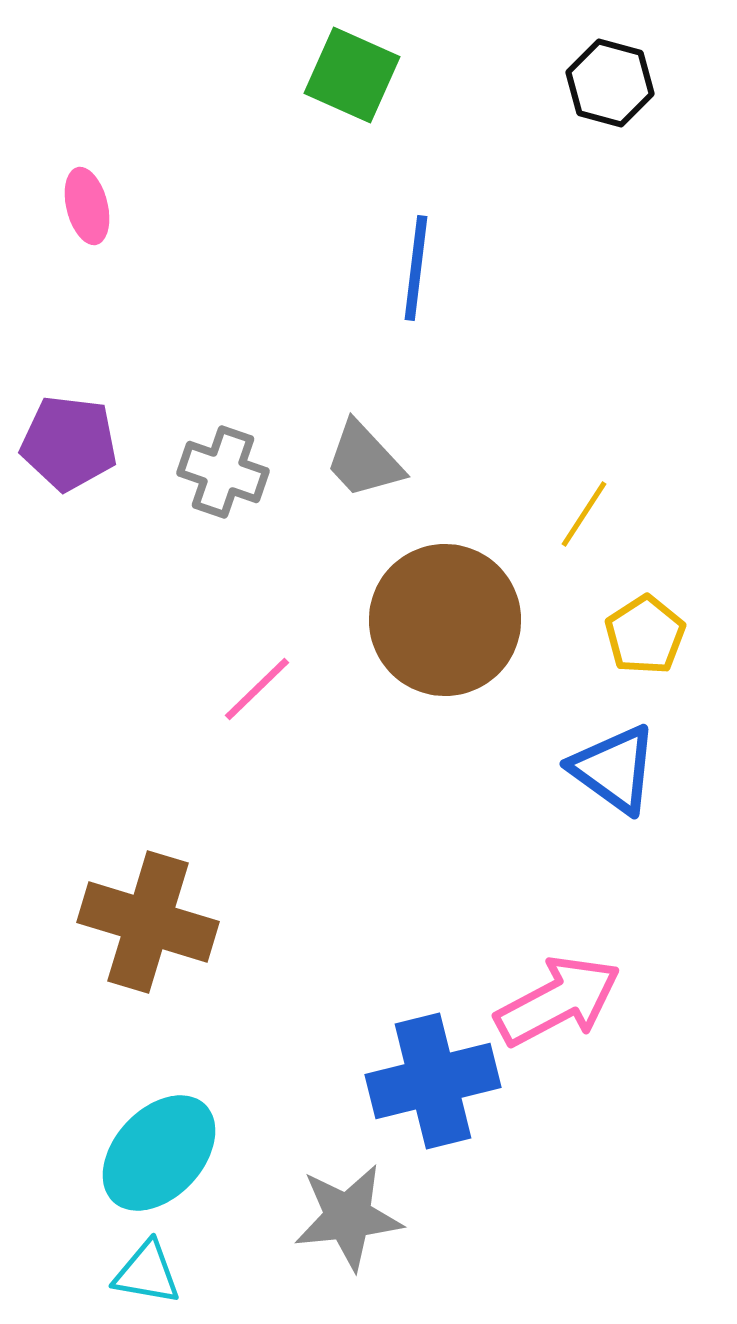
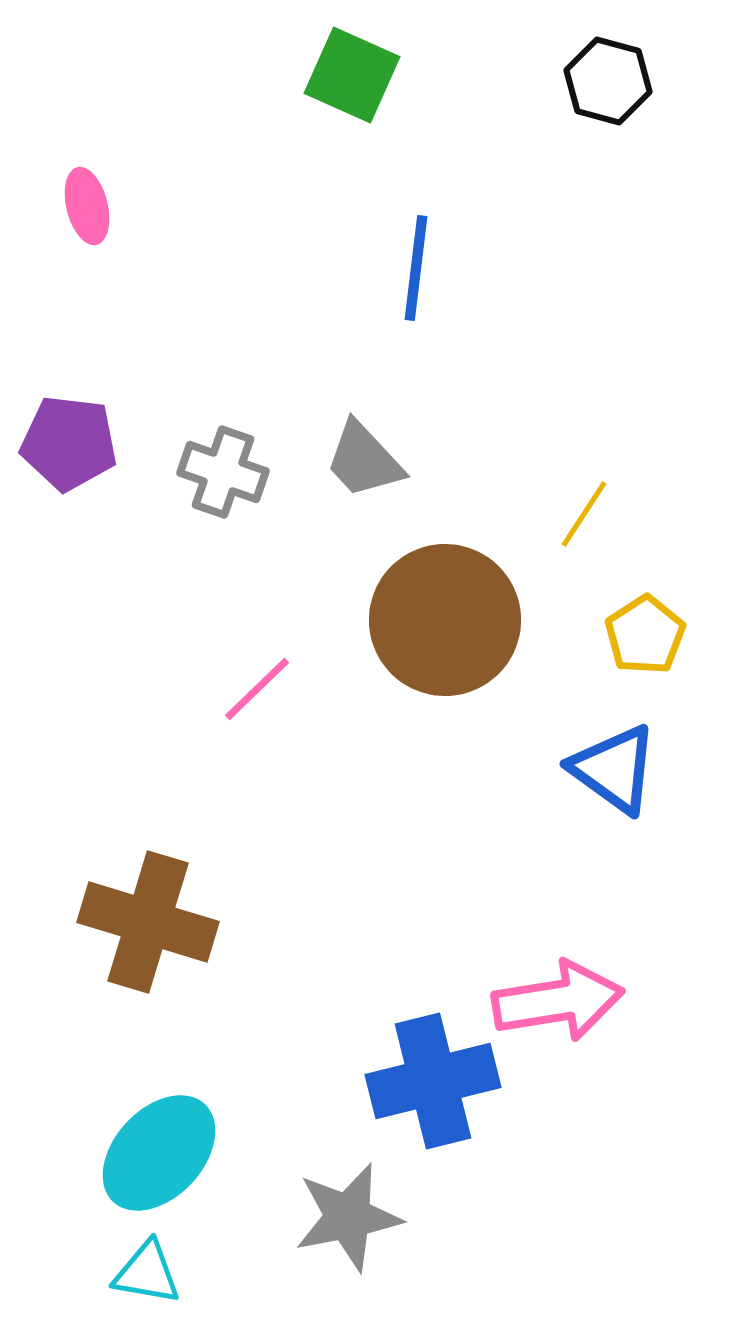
black hexagon: moved 2 px left, 2 px up
pink arrow: rotated 19 degrees clockwise
gray star: rotated 5 degrees counterclockwise
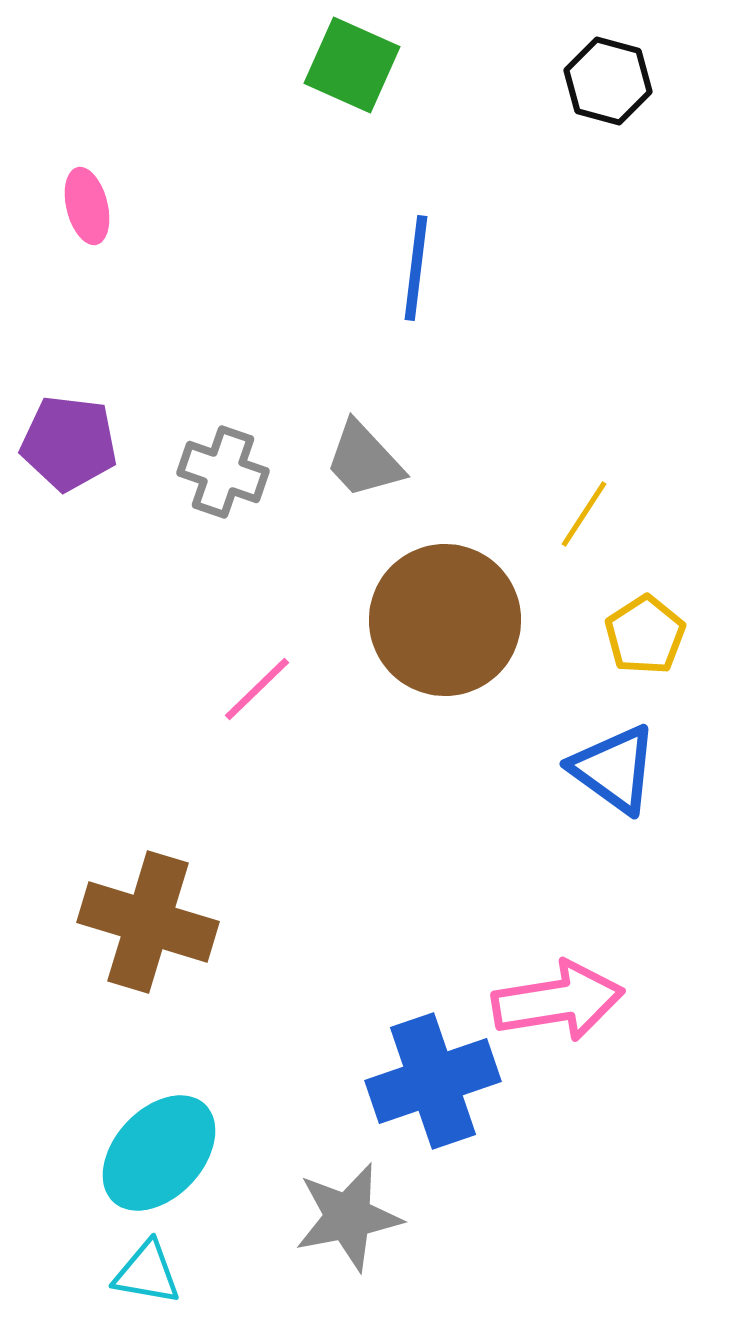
green square: moved 10 px up
blue cross: rotated 5 degrees counterclockwise
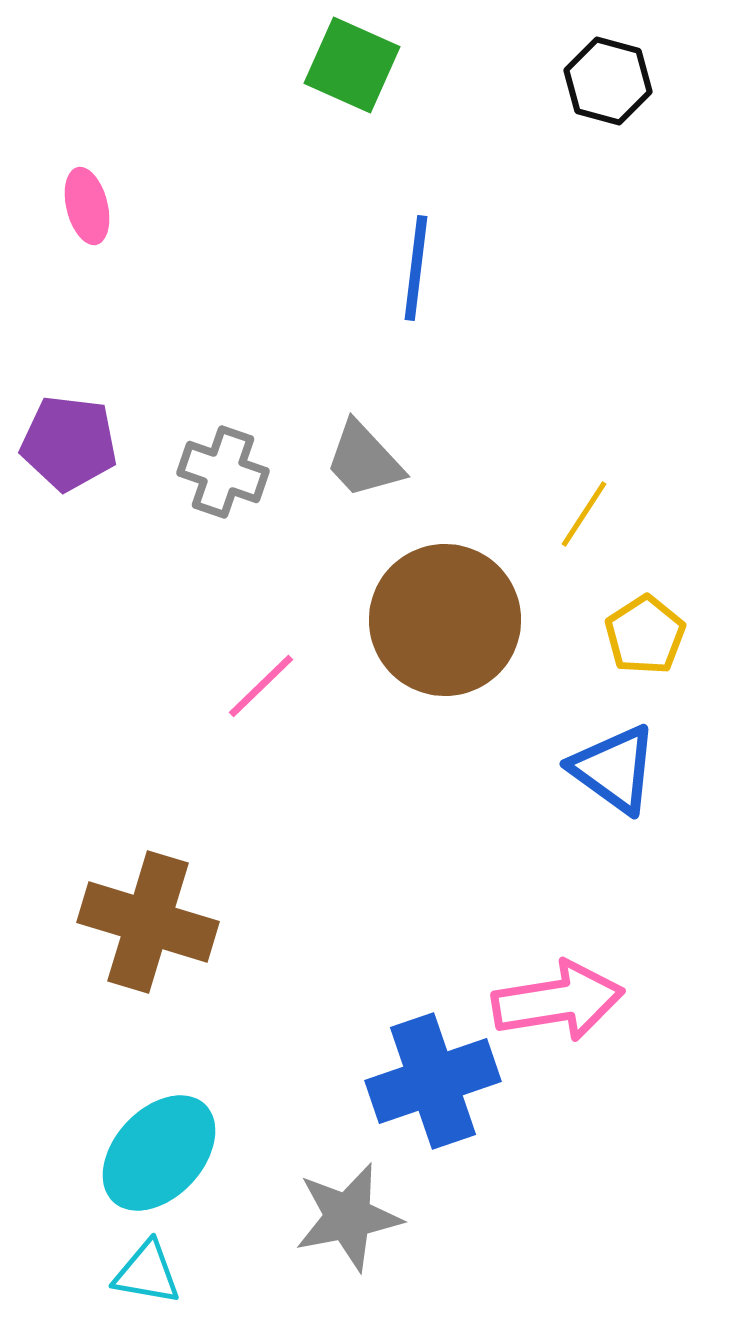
pink line: moved 4 px right, 3 px up
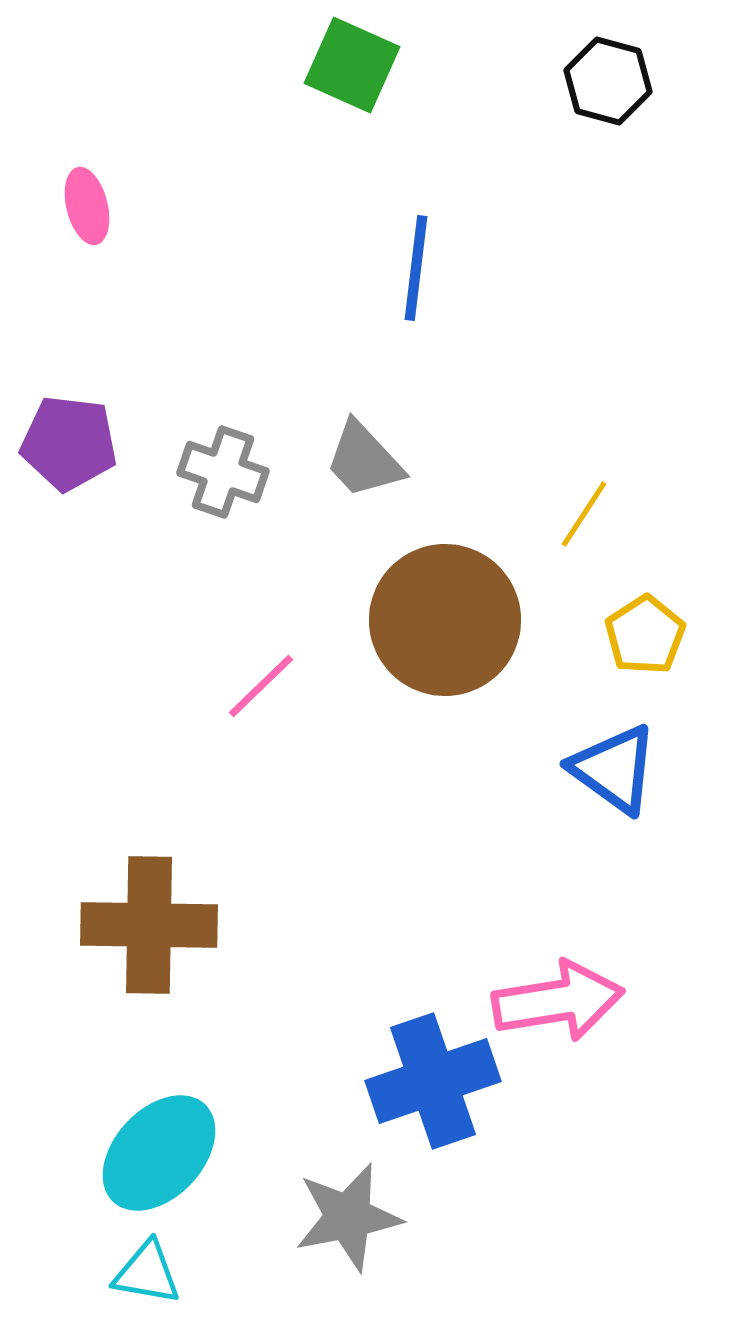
brown cross: moved 1 px right, 3 px down; rotated 16 degrees counterclockwise
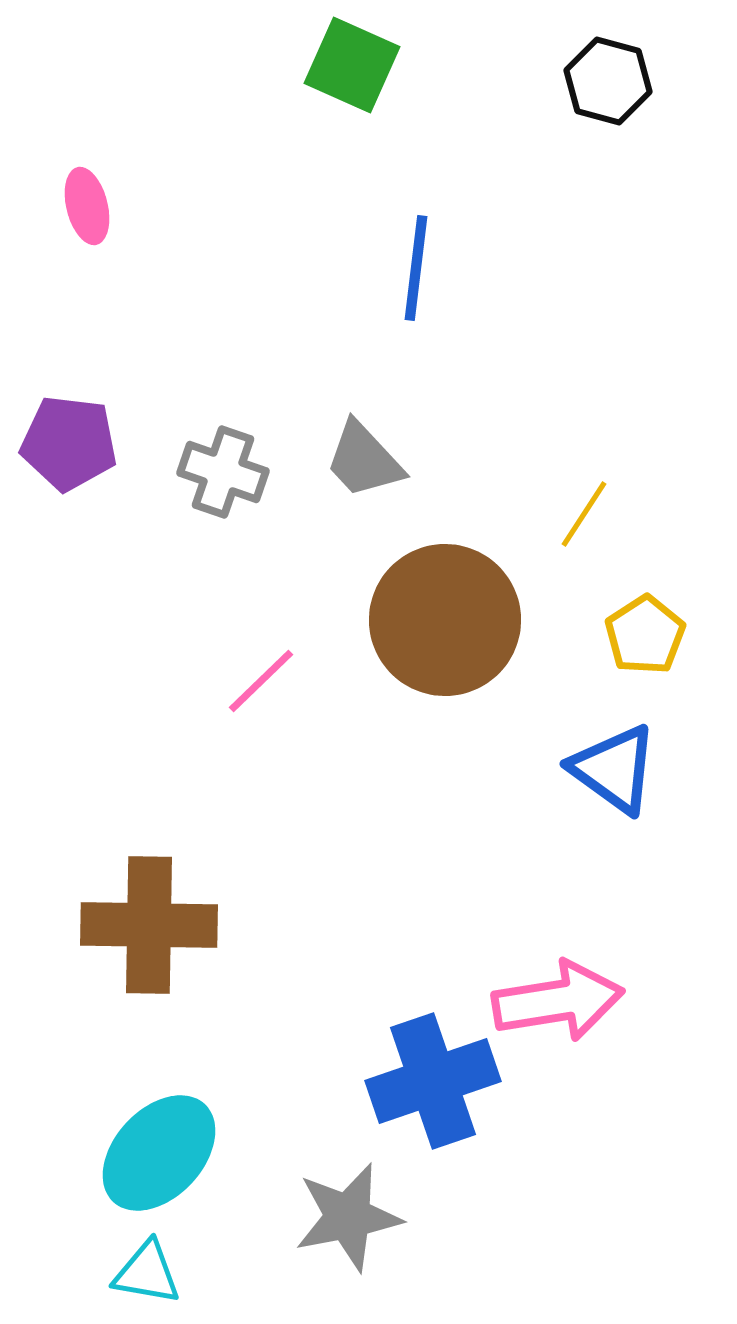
pink line: moved 5 px up
